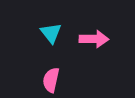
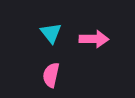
pink semicircle: moved 5 px up
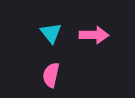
pink arrow: moved 4 px up
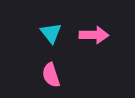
pink semicircle: rotated 30 degrees counterclockwise
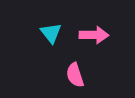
pink semicircle: moved 24 px right
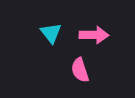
pink semicircle: moved 5 px right, 5 px up
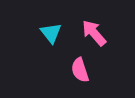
pink arrow: moved 2 px up; rotated 132 degrees counterclockwise
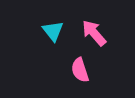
cyan triangle: moved 2 px right, 2 px up
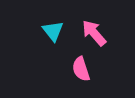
pink semicircle: moved 1 px right, 1 px up
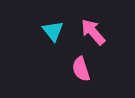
pink arrow: moved 1 px left, 1 px up
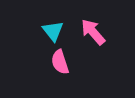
pink semicircle: moved 21 px left, 7 px up
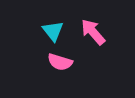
pink semicircle: rotated 55 degrees counterclockwise
